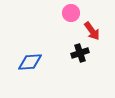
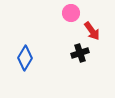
blue diamond: moved 5 px left, 4 px up; rotated 55 degrees counterclockwise
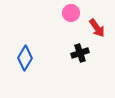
red arrow: moved 5 px right, 3 px up
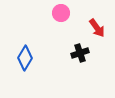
pink circle: moved 10 px left
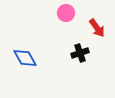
pink circle: moved 5 px right
blue diamond: rotated 60 degrees counterclockwise
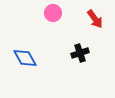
pink circle: moved 13 px left
red arrow: moved 2 px left, 9 px up
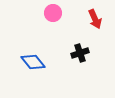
red arrow: rotated 12 degrees clockwise
blue diamond: moved 8 px right, 4 px down; rotated 10 degrees counterclockwise
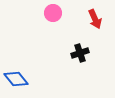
blue diamond: moved 17 px left, 17 px down
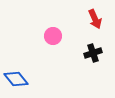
pink circle: moved 23 px down
black cross: moved 13 px right
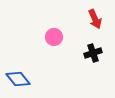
pink circle: moved 1 px right, 1 px down
blue diamond: moved 2 px right
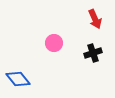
pink circle: moved 6 px down
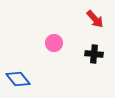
red arrow: rotated 18 degrees counterclockwise
black cross: moved 1 px right, 1 px down; rotated 24 degrees clockwise
